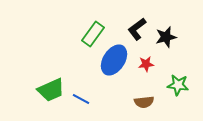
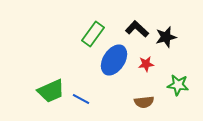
black L-shape: rotated 80 degrees clockwise
green trapezoid: moved 1 px down
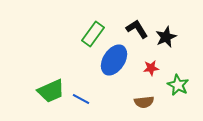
black L-shape: rotated 15 degrees clockwise
black star: rotated 10 degrees counterclockwise
red star: moved 5 px right, 4 px down
green star: rotated 20 degrees clockwise
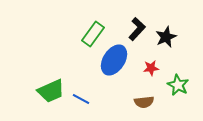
black L-shape: rotated 75 degrees clockwise
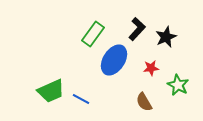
brown semicircle: rotated 66 degrees clockwise
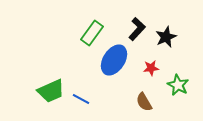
green rectangle: moved 1 px left, 1 px up
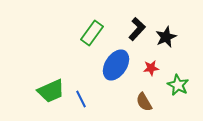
blue ellipse: moved 2 px right, 5 px down
blue line: rotated 36 degrees clockwise
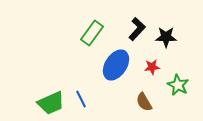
black star: rotated 25 degrees clockwise
red star: moved 1 px right, 1 px up
green trapezoid: moved 12 px down
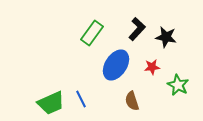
black star: rotated 10 degrees clockwise
brown semicircle: moved 12 px left, 1 px up; rotated 12 degrees clockwise
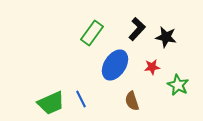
blue ellipse: moved 1 px left
